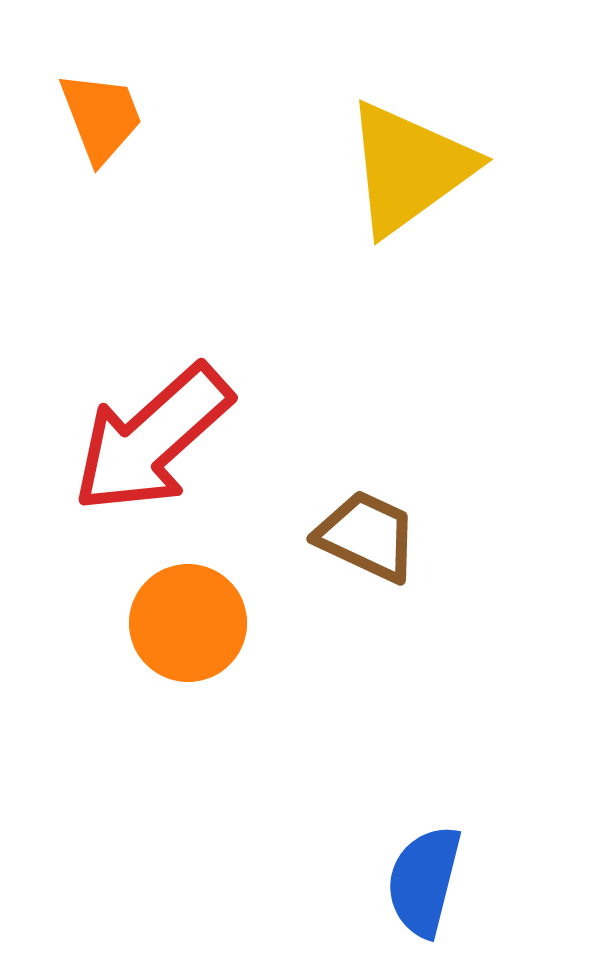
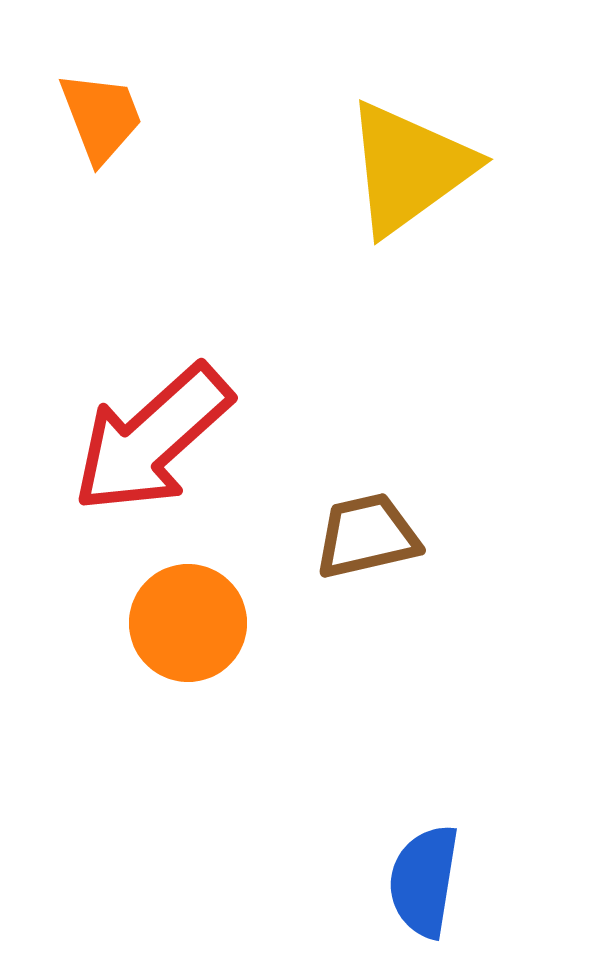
brown trapezoid: rotated 38 degrees counterclockwise
blue semicircle: rotated 5 degrees counterclockwise
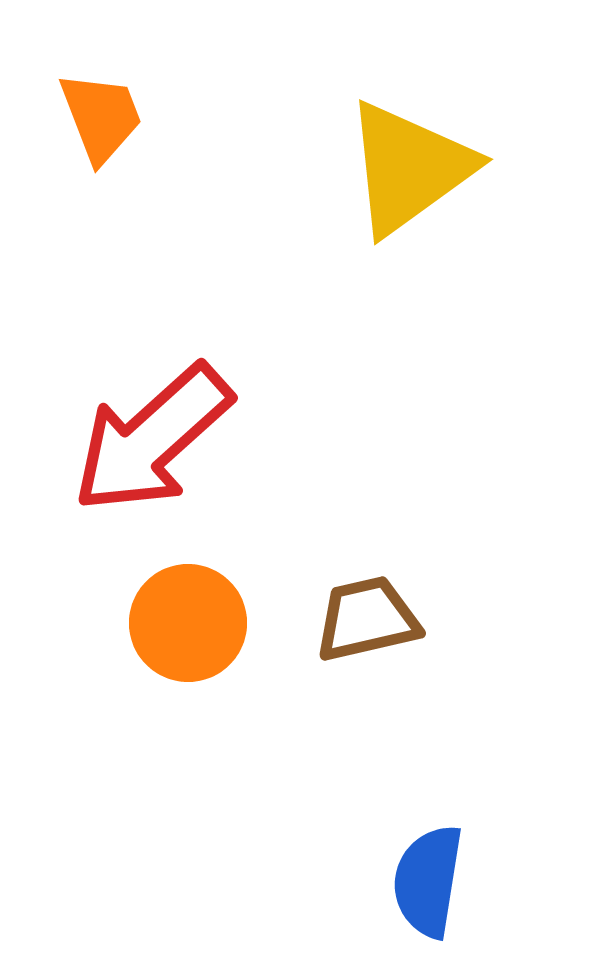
brown trapezoid: moved 83 px down
blue semicircle: moved 4 px right
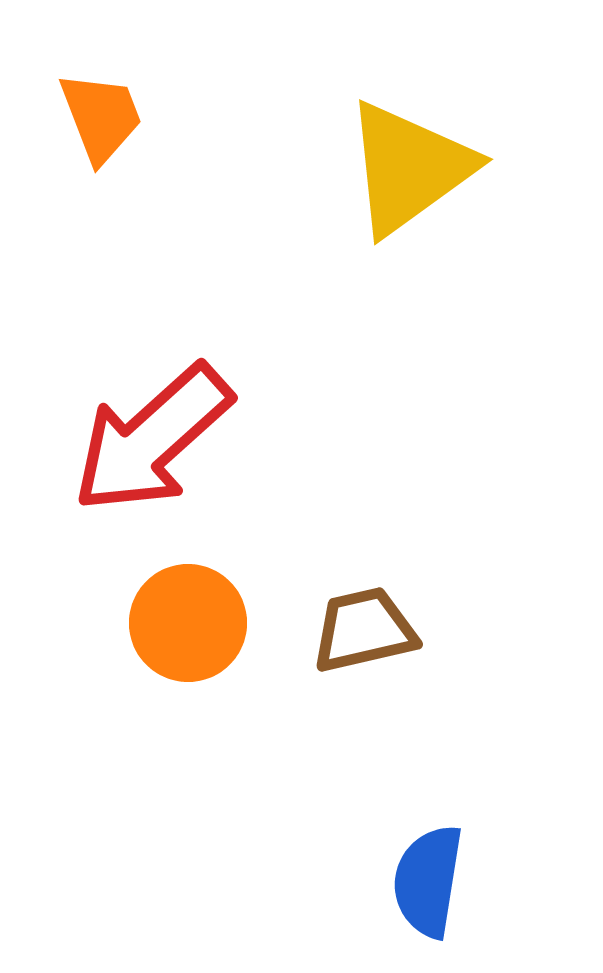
brown trapezoid: moved 3 px left, 11 px down
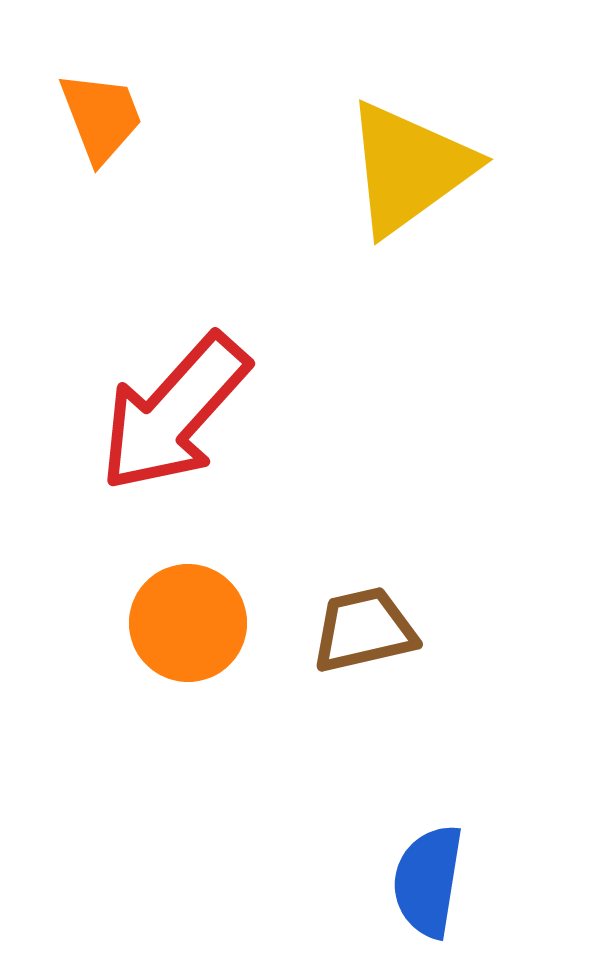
red arrow: moved 22 px right, 26 px up; rotated 6 degrees counterclockwise
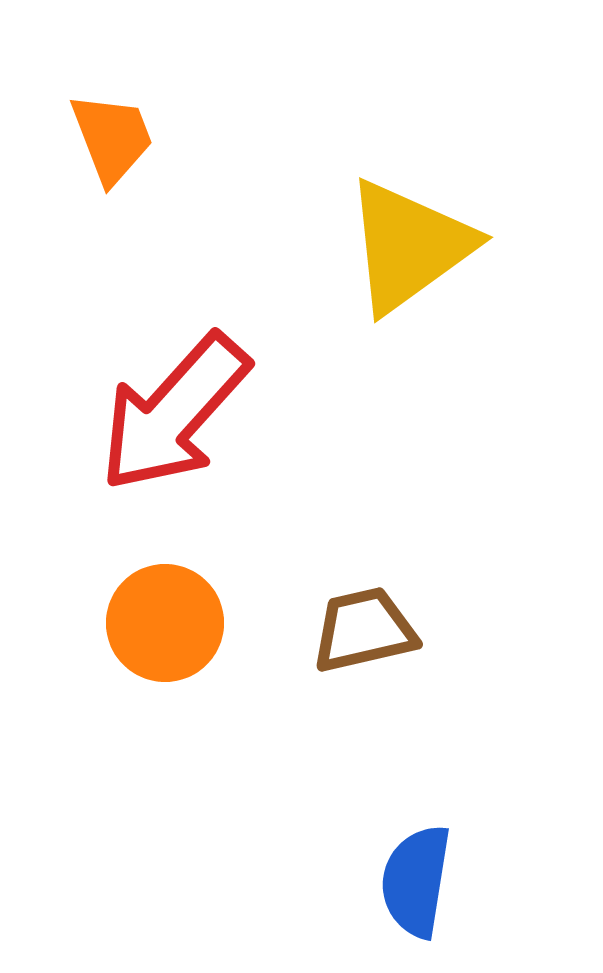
orange trapezoid: moved 11 px right, 21 px down
yellow triangle: moved 78 px down
orange circle: moved 23 px left
blue semicircle: moved 12 px left
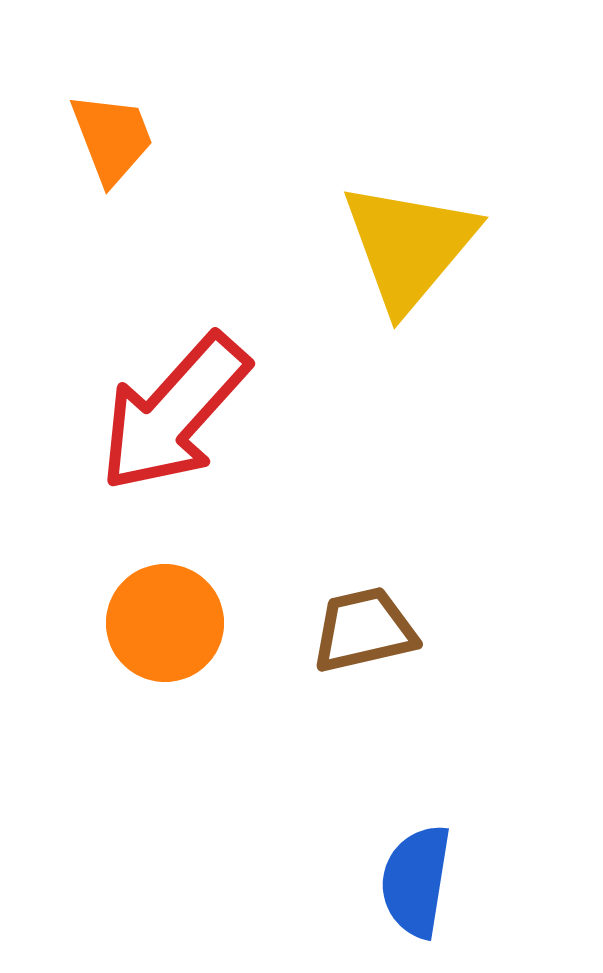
yellow triangle: rotated 14 degrees counterclockwise
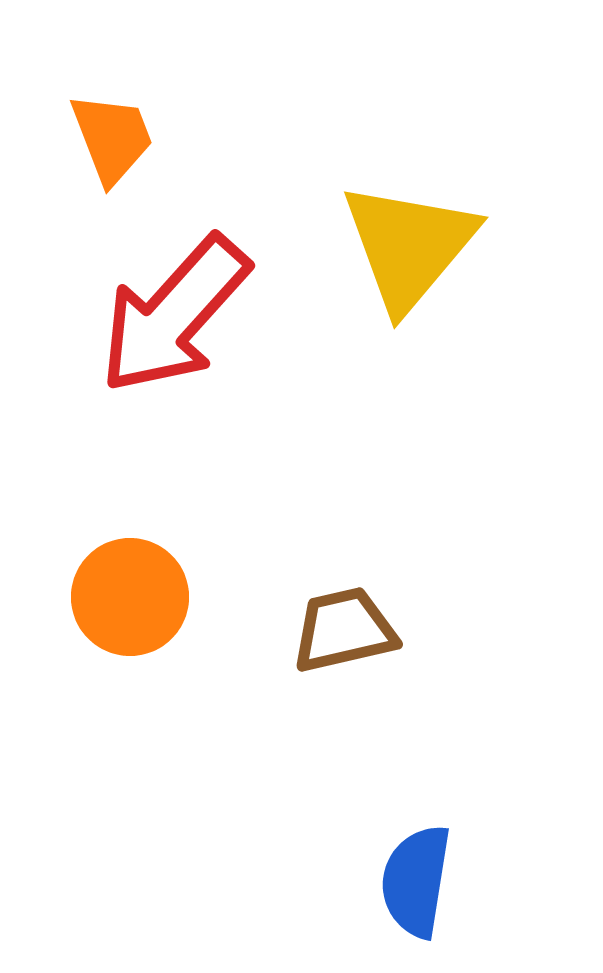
red arrow: moved 98 px up
orange circle: moved 35 px left, 26 px up
brown trapezoid: moved 20 px left
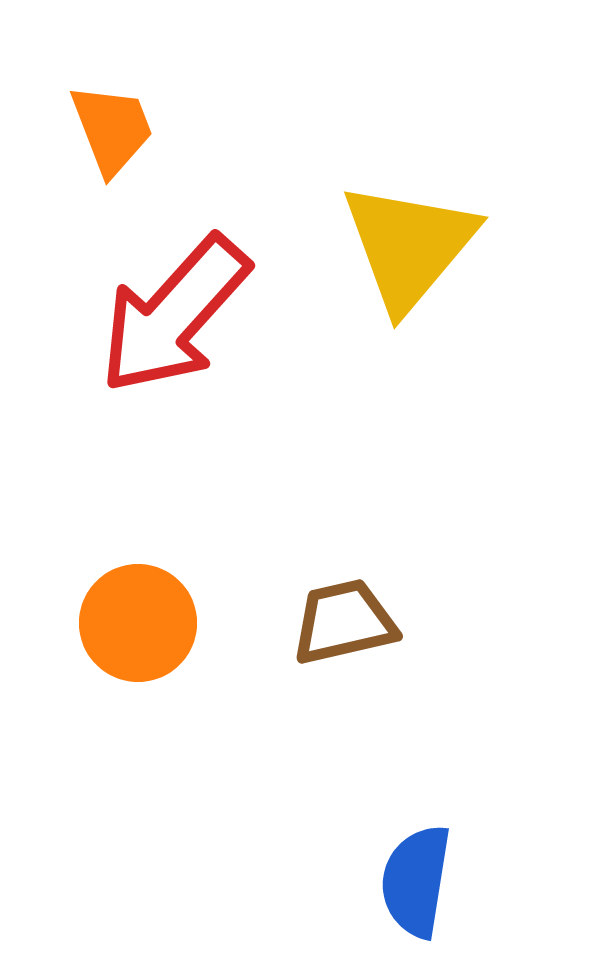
orange trapezoid: moved 9 px up
orange circle: moved 8 px right, 26 px down
brown trapezoid: moved 8 px up
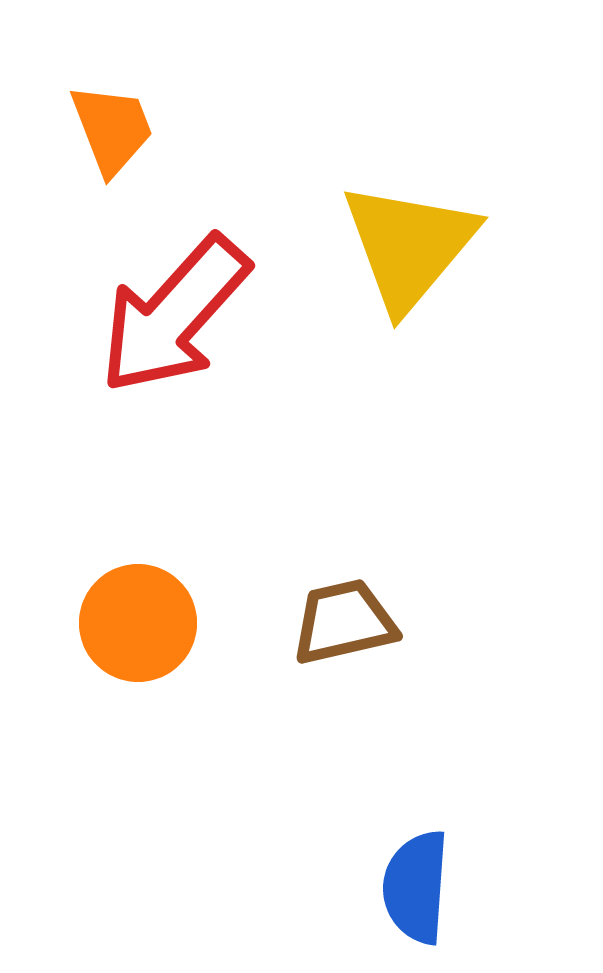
blue semicircle: moved 6 px down; rotated 5 degrees counterclockwise
